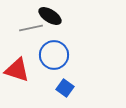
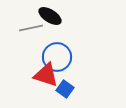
blue circle: moved 3 px right, 2 px down
red triangle: moved 29 px right, 5 px down
blue square: moved 1 px down
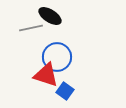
blue square: moved 2 px down
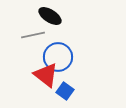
gray line: moved 2 px right, 7 px down
blue circle: moved 1 px right
red triangle: rotated 20 degrees clockwise
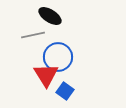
red triangle: rotated 20 degrees clockwise
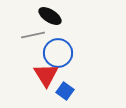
blue circle: moved 4 px up
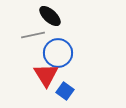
black ellipse: rotated 10 degrees clockwise
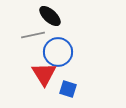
blue circle: moved 1 px up
red triangle: moved 2 px left, 1 px up
blue square: moved 3 px right, 2 px up; rotated 18 degrees counterclockwise
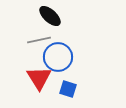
gray line: moved 6 px right, 5 px down
blue circle: moved 5 px down
red triangle: moved 5 px left, 4 px down
